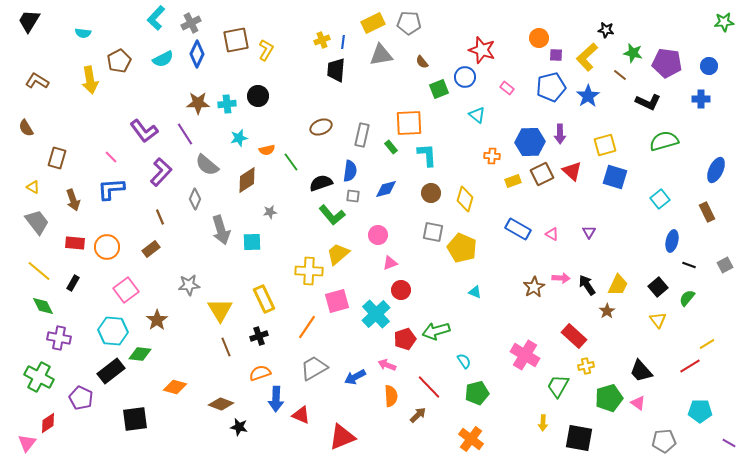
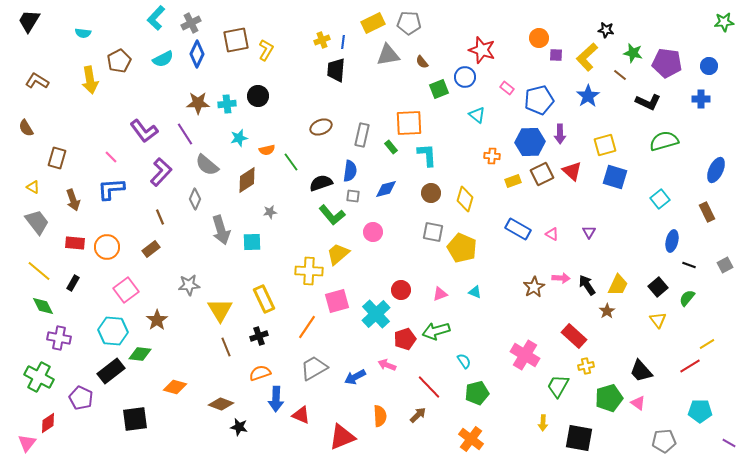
gray triangle at (381, 55): moved 7 px right
blue pentagon at (551, 87): moved 12 px left, 13 px down
pink circle at (378, 235): moved 5 px left, 3 px up
pink triangle at (390, 263): moved 50 px right, 31 px down
orange semicircle at (391, 396): moved 11 px left, 20 px down
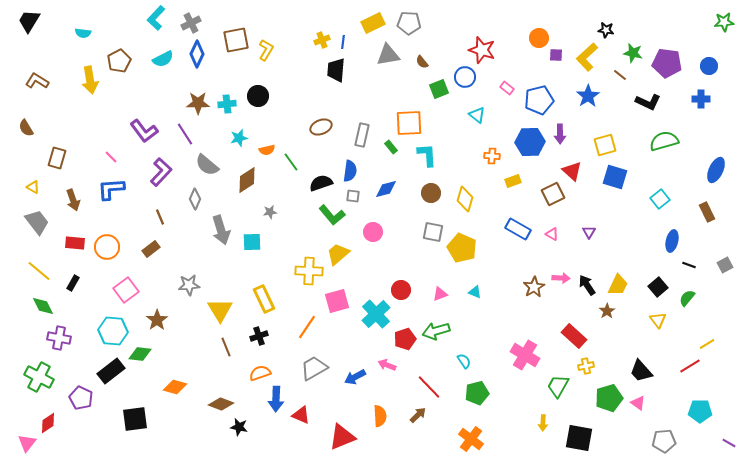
brown square at (542, 174): moved 11 px right, 20 px down
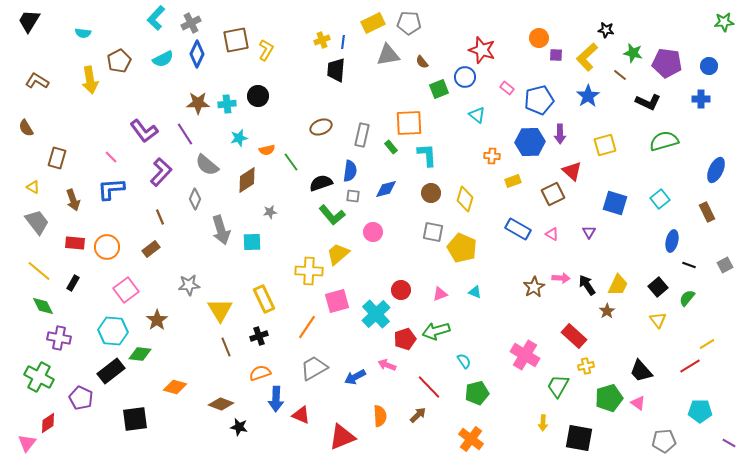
blue square at (615, 177): moved 26 px down
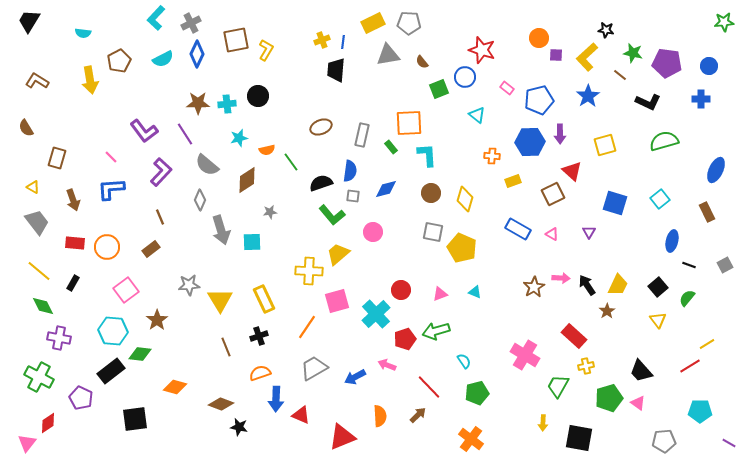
gray diamond at (195, 199): moved 5 px right, 1 px down
yellow triangle at (220, 310): moved 10 px up
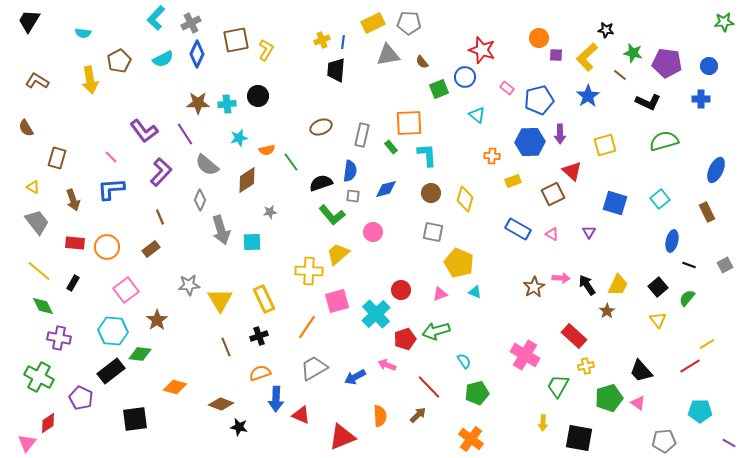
yellow pentagon at (462, 248): moved 3 px left, 15 px down
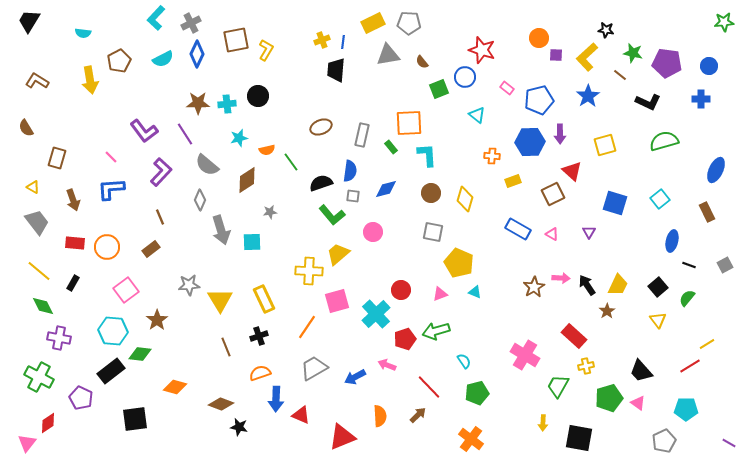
cyan pentagon at (700, 411): moved 14 px left, 2 px up
gray pentagon at (664, 441): rotated 20 degrees counterclockwise
